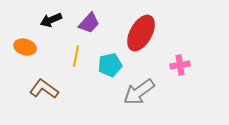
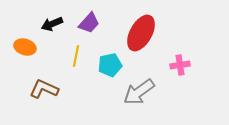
black arrow: moved 1 px right, 4 px down
brown L-shape: rotated 12 degrees counterclockwise
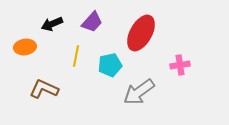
purple trapezoid: moved 3 px right, 1 px up
orange ellipse: rotated 25 degrees counterclockwise
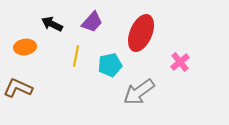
black arrow: rotated 50 degrees clockwise
red ellipse: rotated 6 degrees counterclockwise
pink cross: moved 3 px up; rotated 30 degrees counterclockwise
brown L-shape: moved 26 px left, 1 px up
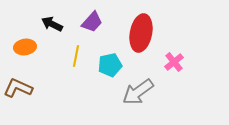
red ellipse: rotated 12 degrees counterclockwise
pink cross: moved 6 px left
gray arrow: moved 1 px left
